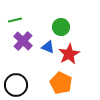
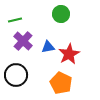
green circle: moved 13 px up
blue triangle: rotated 32 degrees counterclockwise
black circle: moved 10 px up
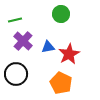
black circle: moved 1 px up
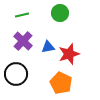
green circle: moved 1 px left, 1 px up
green line: moved 7 px right, 5 px up
red star: rotated 10 degrees clockwise
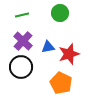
black circle: moved 5 px right, 7 px up
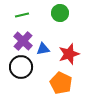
blue triangle: moved 5 px left, 2 px down
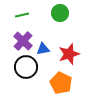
black circle: moved 5 px right
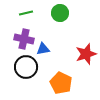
green line: moved 4 px right, 2 px up
purple cross: moved 1 px right, 2 px up; rotated 30 degrees counterclockwise
red star: moved 17 px right
